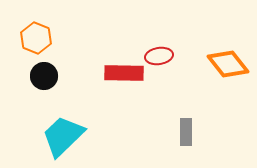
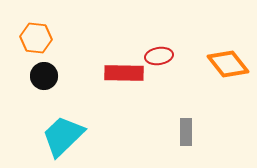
orange hexagon: rotated 16 degrees counterclockwise
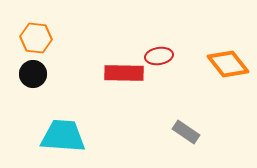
black circle: moved 11 px left, 2 px up
gray rectangle: rotated 56 degrees counterclockwise
cyan trapezoid: rotated 48 degrees clockwise
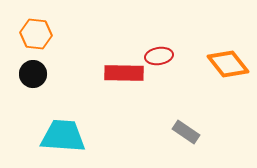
orange hexagon: moved 4 px up
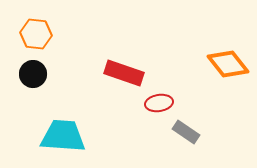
red ellipse: moved 47 px down
red rectangle: rotated 18 degrees clockwise
